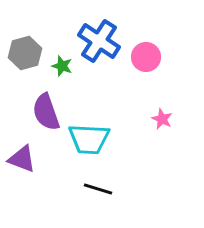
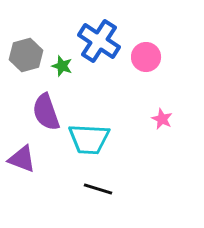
gray hexagon: moved 1 px right, 2 px down
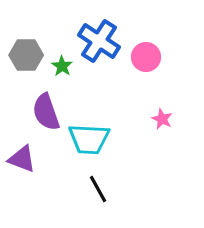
gray hexagon: rotated 16 degrees clockwise
green star: rotated 15 degrees clockwise
black line: rotated 44 degrees clockwise
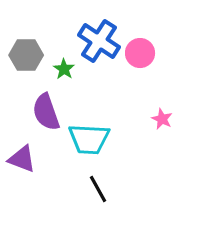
pink circle: moved 6 px left, 4 px up
green star: moved 2 px right, 3 px down
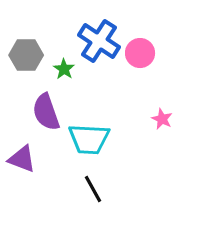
black line: moved 5 px left
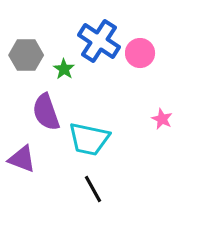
cyan trapezoid: rotated 9 degrees clockwise
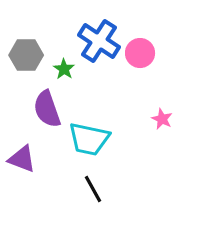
purple semicircle: moved 1 px right, 3 px up
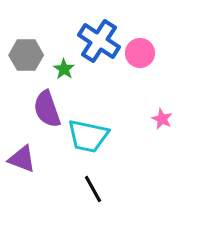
cyan trapezoid: moved 1 px left, 3 px up
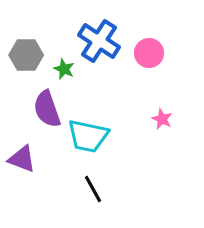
pink circle: moved 9 px right
green star: rotated 10 degrees counterclockwise
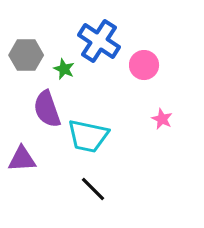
pink circle: moved 5 px left, 12 px down
purple triangle: rotated 24 degrees counterclockwise
black line: rotated 16 degrees counterclockwise
